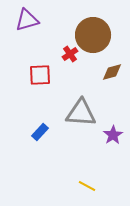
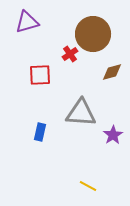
purple triangle: moved 2 px down
brown circle: moved 1 px up
blue rectangle: rotated 30 degrees counterclockwise
yellow line: moved 1 px right
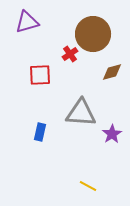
purple star: moved 1 px left, 1 px up
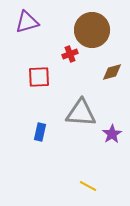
brown circle: moved 1 px left, 4 px up
red cross: rotated 14 degrees clockwise
red square: moved 1 px left, 2 px down
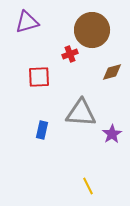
blue rectangle: moved 2 px right, 2 px up
yellow line: rotated 36 degrees clockwise
